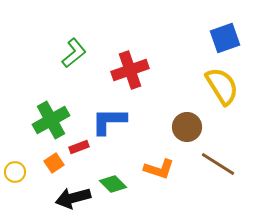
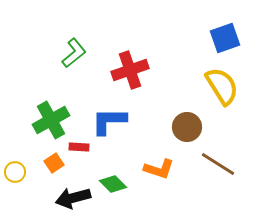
red rectangle: rotated 24 degrees clockwise
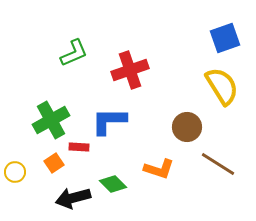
green L-shape: rotated 16 degrees clockwise
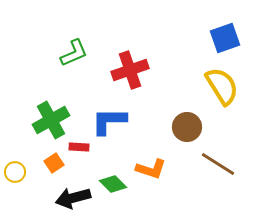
orange L-shape: moved 8 px left
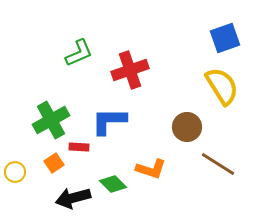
green L-shape: moved 5 px right
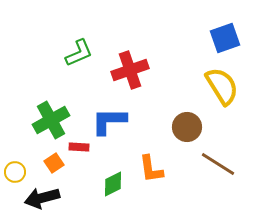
orange L-shape: rotated 64 degrees clockwise
green diamond: rotated 72 degrees counterclockwise
black arrow: moved 31 px left
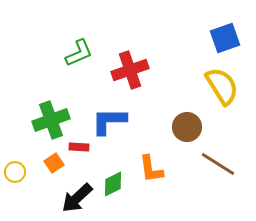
green cross: rotated 9 degrees clockwise
black arrow: moved 35 px right; rotated 28 degrees counterclockwise
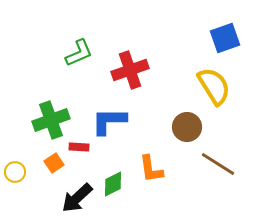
yellow semicircle: moved 8 px left
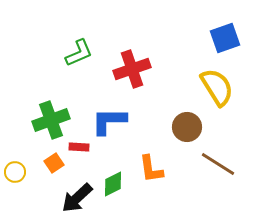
red cross: moved 2 px right, 1 px up
yellow semicircle: moved 3 px right, 1 px down
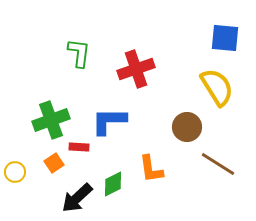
blue square: rotated 24 degrees clockwise
green L-shape: rotated 60 degrees counterclockwise
red cross: moved 4 px right
